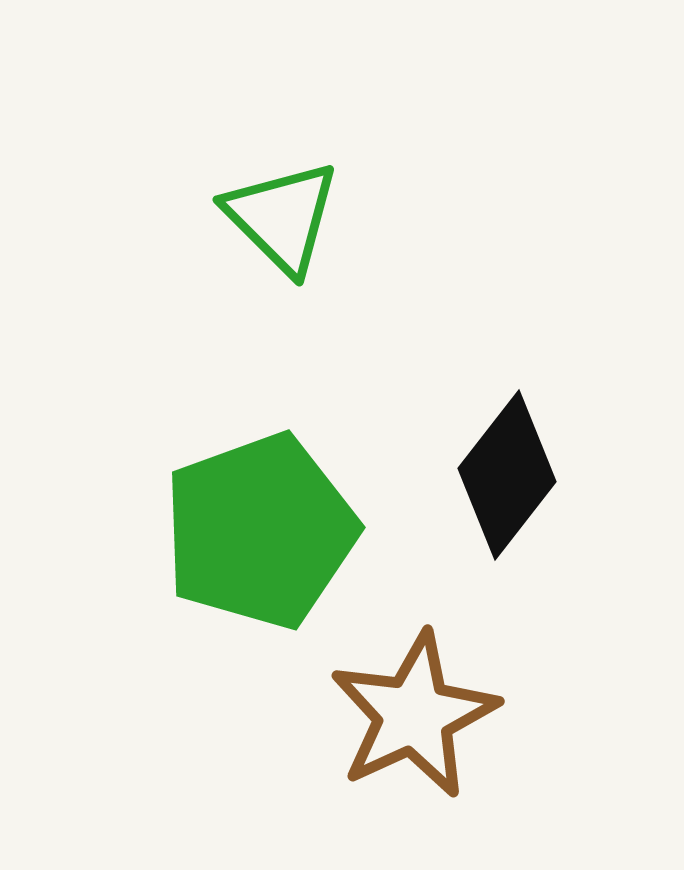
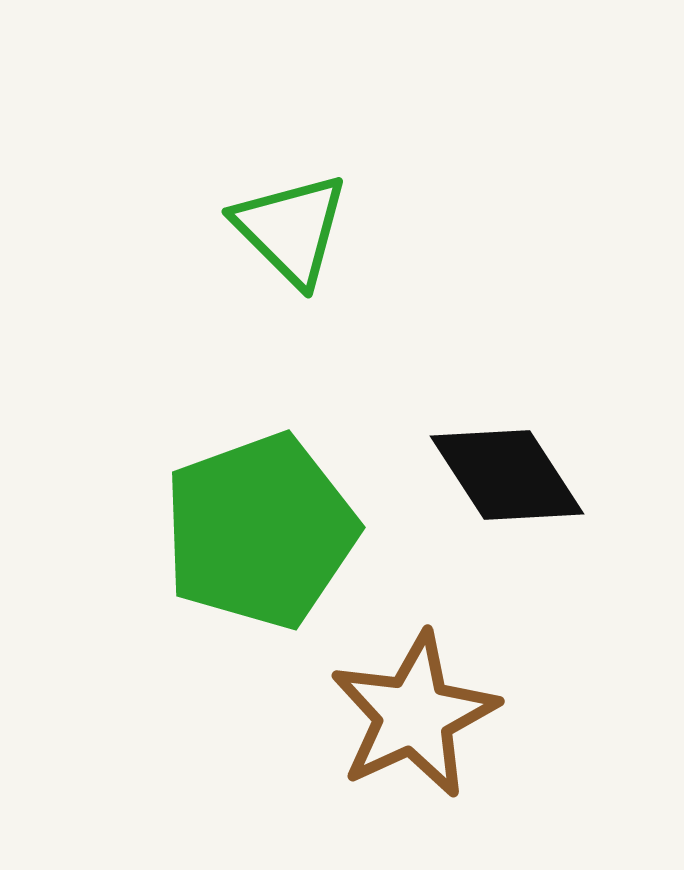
green triangle: moved 9 px right, 12 px down
black diamond: rotated 71 degrees counterclockwise
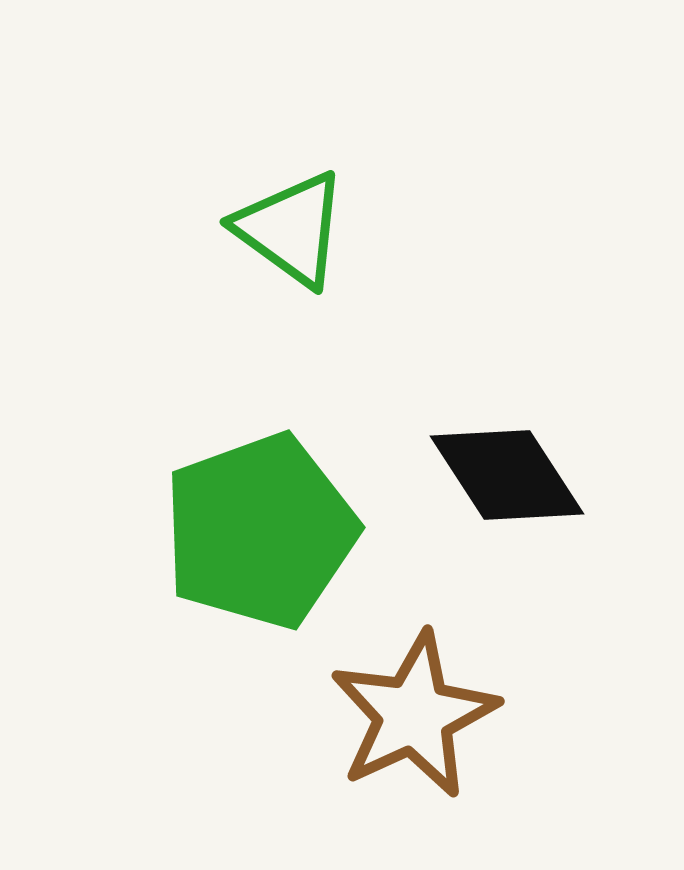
green triangle: rotated 9 degrees counterclockwise
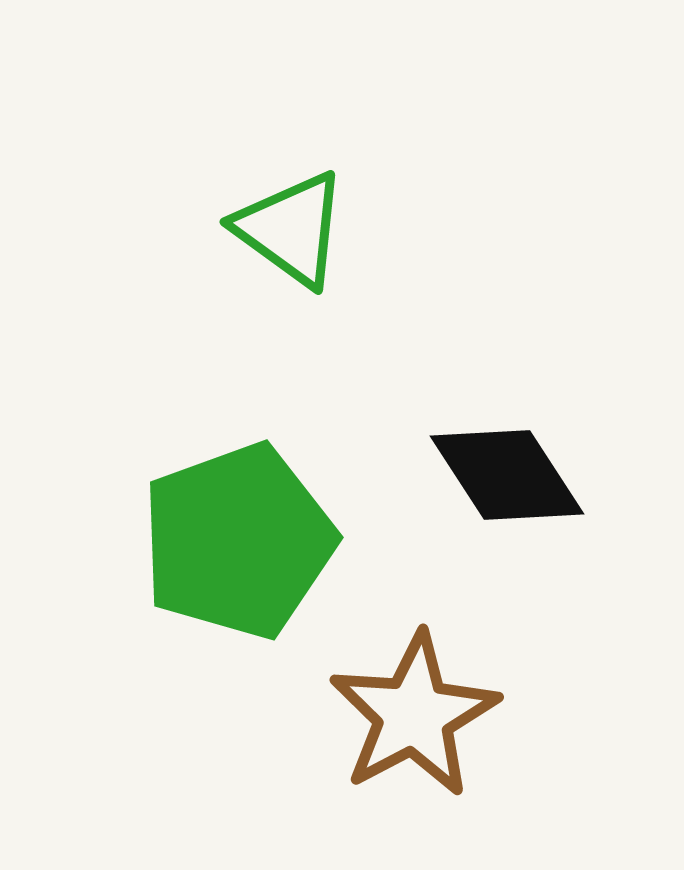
green pentagon: moved 22 px left, 10 px down
brown star: rotated 3 degrees counterclockwise
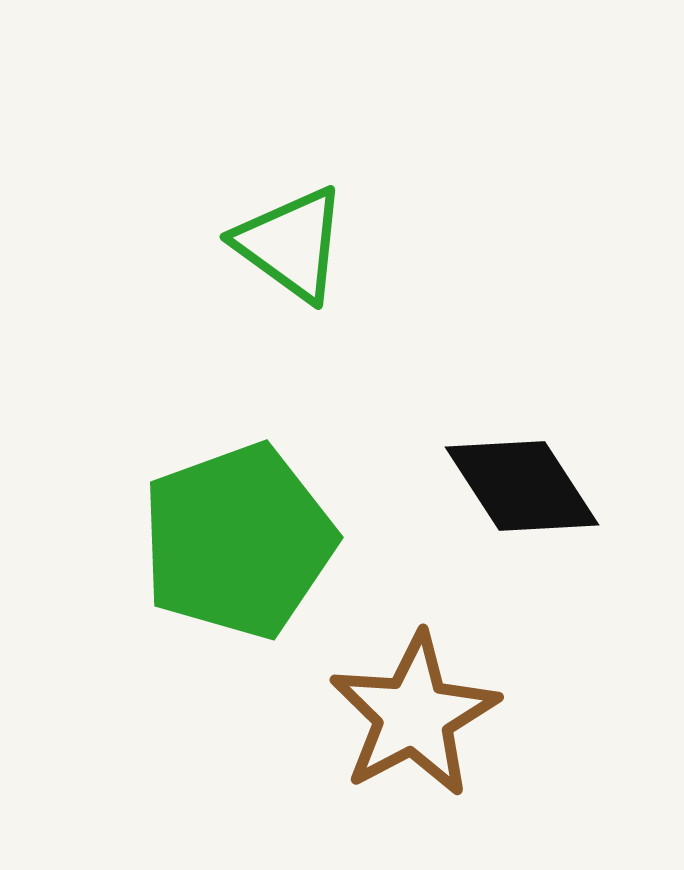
green triangle: moved 15 px down
black diamond: moved 15 px right, 11 px down
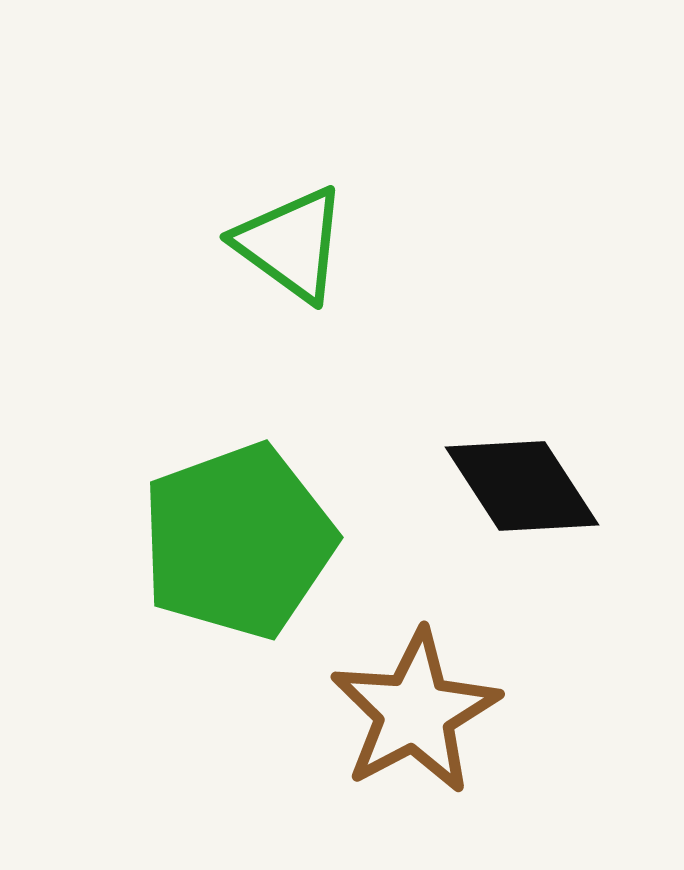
brown star: moved 1 px right, 3 px up
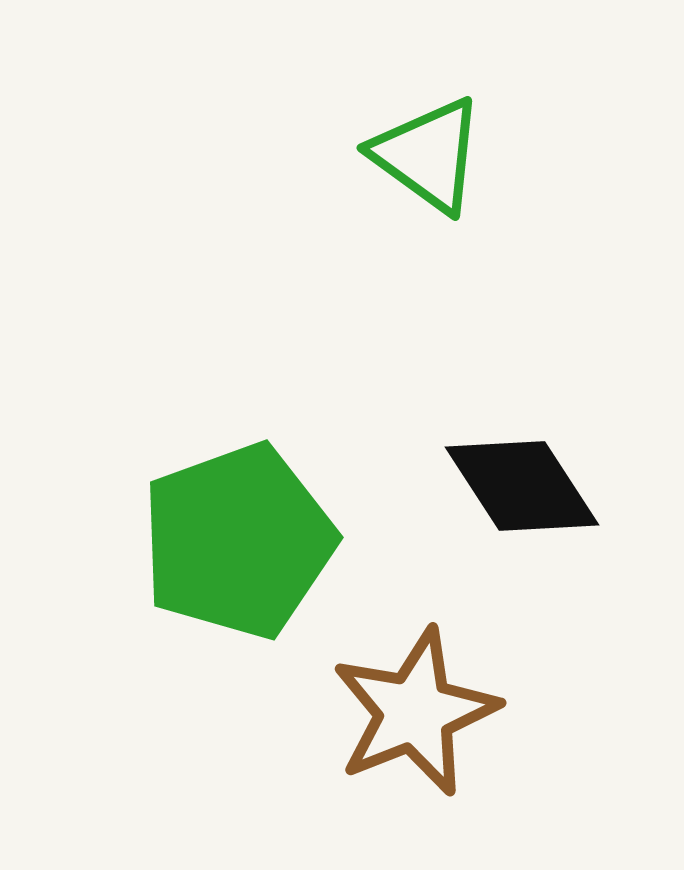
green triangle: moved 137 px right, 89 px up
brown star: rotated 6 degrees clockwise
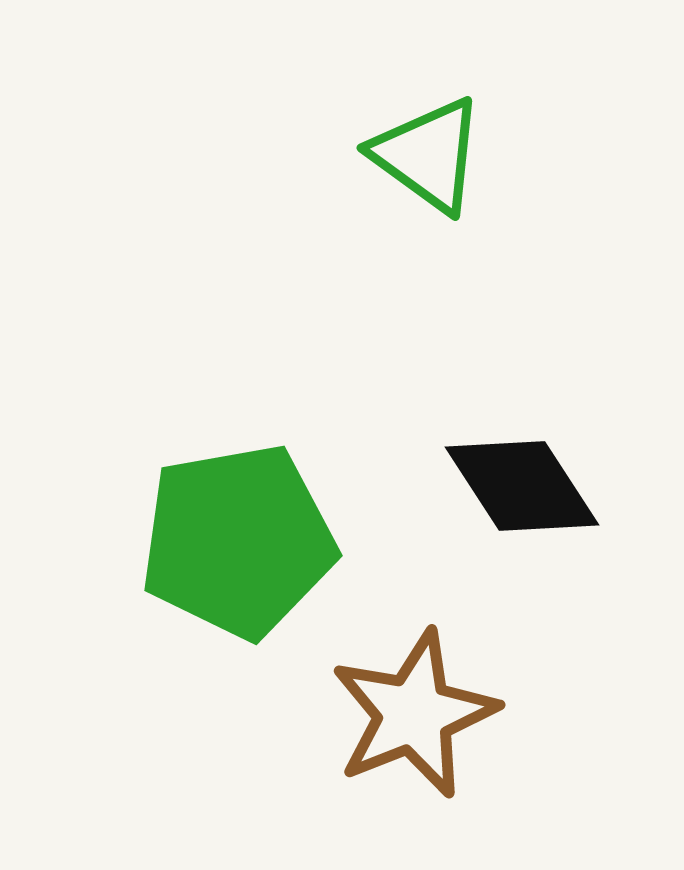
green pentagon: rotated 10 degrees clockwise
brown star: moved 1 px left, 2 px down
